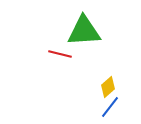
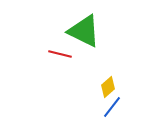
green triangle: rotated 30 degrees clockwise
blue line: moved 2 px right
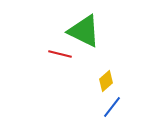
yellow diamond: moved 2 px left, 6 px up
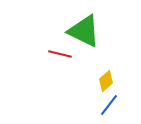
blue line: moved 3 px left, 2 px up
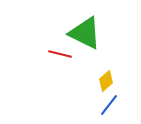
green triangle: moved 1 px right, 2 px down
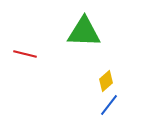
green triangle: moved 1 px left, 1 px up; rotated 24 degrees counterclockwise
red line: moved 35 px left
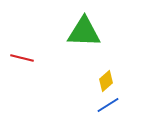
red line: moved 3 px left, 4 px down
blue line: moved 1 px left; rotated 20 degrees clockwise
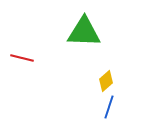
blue line: moved 1 px right, 2 px down; rotated 40 degrees counterclockwise
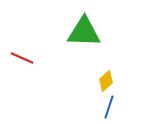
red line: rotated 10 degrees clockwise
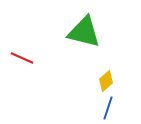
green triangle: rotated 12 degrees clockwise
blue line: moved 1 px left, 1 px down
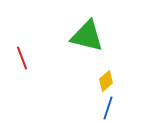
green triangle: moved 3 px right, 4 px down
red line: rotated 45 degrees clockwise
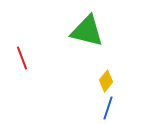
green triangle: moved 5 px up
yellow diamond: rotated 10 degrees counterclockwise
